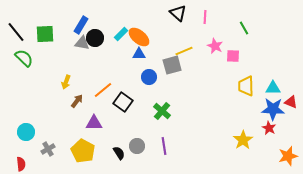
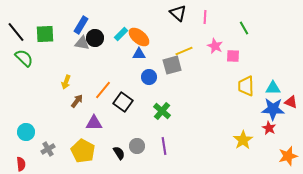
orange line: rotated 12 degrees counterclockwise
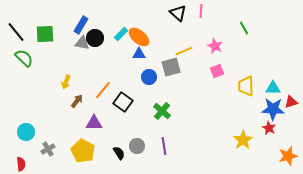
pink line: moved 4 px left, 6 px up
pink square: moved 16 px left, 15 px down; rotated 24 degrees counterclockwise
gray square: moved 1 px left, 2 px down
red triangle: rotated 40 degrees counterclockwise
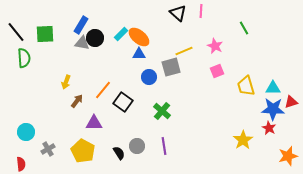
green semicircle: rotated 42 degrees clockwise
yellow trapezoid: rotated 15 degrees counterclockwise
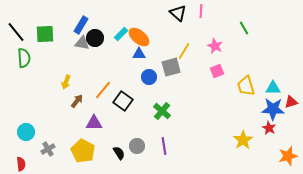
yellow line: rotated 36 degrees counterclockwise
black square: moved 1 px up
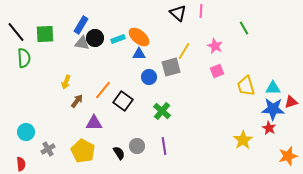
cyan rectangle: moved 3 px left, 5 px down; rotated 24 degrees clockwise
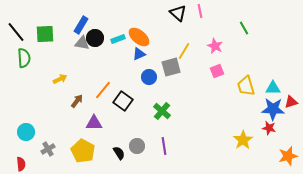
pink line: moved 1 px left; rotated 16 degrees counterclockwise
blue triangle: rotated 24 degrees counterclockwise
yellow arrow: moved 6 px left, 3 px up; rotated 136 degrees counterclockwise
red star: rotated 16 degrees counterclockwise
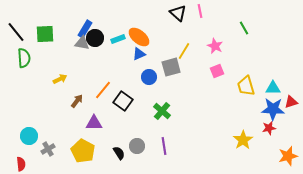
blue rectangle: moved 4 px right, 4 px down
red star: rotated 24 degrees counterclockwise
cyan circle: moved 3 px right, 4 px down
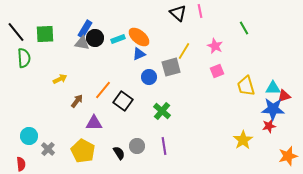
red triangle: moved 7 px left, 6 px up
red star: moved 2 px up
gray cross: rotated 16 degrees counterclockwise
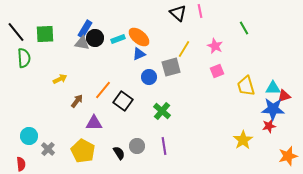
yellow line: moved 2 px up
